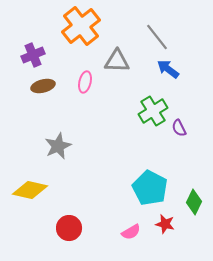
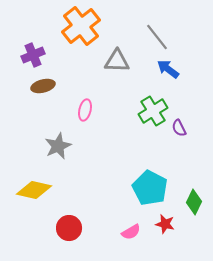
pink ellipse: moved 28 px down
yellow diamond: moved 4 px right
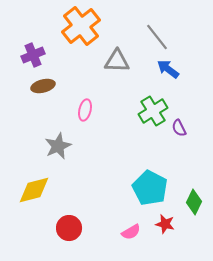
yellow diamond: rotated 28 degrees counterclockwise
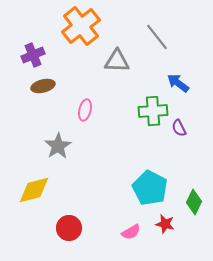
blue arrow: moved 10 px right, 14 px down
green cross: rotated 28 degrees clockwise
gray star: rotated 8 degrees counterclockwise
